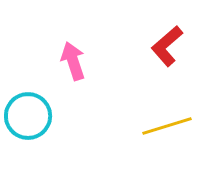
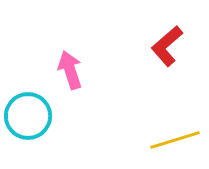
pink arrow: moved 3 px left, 9 px down
yellow line: moved 8 px right, 14 px down
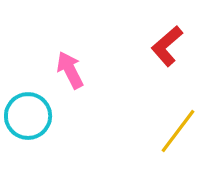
pink arrow: rotated 9 degrees counterclockwise
yellow line: moved 3 px right, 9 px up; rotated 36 degrees counterclockwise
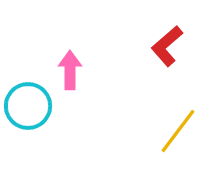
pink arrow: rotated 27 degrees clockwise
cyan circle: moved 10 px up
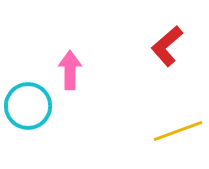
yellow line: rotated 33 degrees clockwise
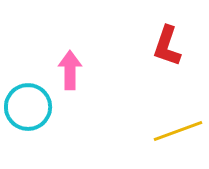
red L-shape: rotated 30 degrees counterclockwise
cyan circle: moved 1 px down
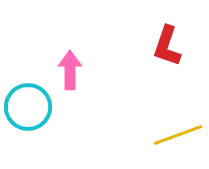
yellow line: moved 4 px down
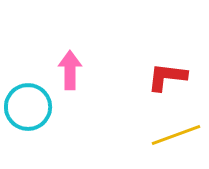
red L-shape: moved 31 px down; rotated 78 degrees clockwise
yellow line: moved 2 px left
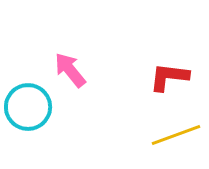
pink arrow: rotated 39 degrees counterclockwise
red L-shape: moved 2 px right
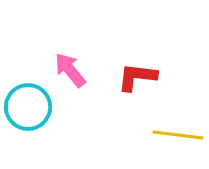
red L-shape: moved 32 px left
yellow line: moved 2 px right; rotated 27 degrees clockwise
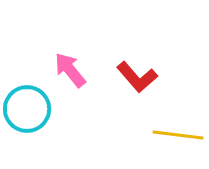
red L-shape: rotated 138 degrees counterclockwise
cyan circle: moved 1 px left, 2 px down
